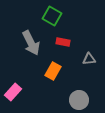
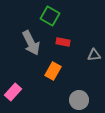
green square: moved 2 px left
gray triangle: moved 5 px right, 4 px up
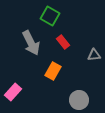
red rectangle: rotated 40 degrees clockwise
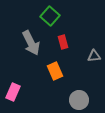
green square: rotated 12 degrees clockwise
red rectangle: rotated 24 degrees clockwise
gray triangle: moved 1 px down
orange rectangle: moved 2 px right; rotated 54 degrees counterclockwise
pink rectangle: rotated 18 degrees counterclockwise
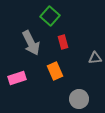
gray triangle: moved 1 px right, 2 px down
pink rectangle: moved 4 px right, 14 px up; rotated 48 degrees clockwise
gray circle: moved 1 px up
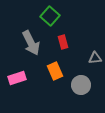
gray circle: moved 2 px right, 14 px up
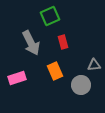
green square: rotated 24 degrees clockwise
gray triangle: moved 1 px left, 7 px down
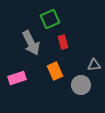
green square: moved 3 px down
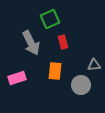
orange rectangle: rotated 30 degrees clockwise
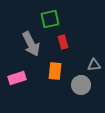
green square: rotated 12 degrees clockwise
gray arrow: moved 1 px down
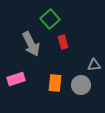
green square: rotated 30 degrees counterclockwise
orange rectangle: moved 12 px down
pink rectangle: moved 1 px left, 1 px down
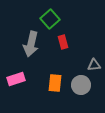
gray arrow: rotated 40 degrees clockwise
